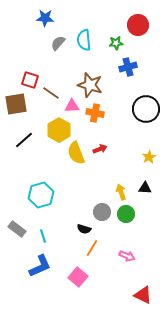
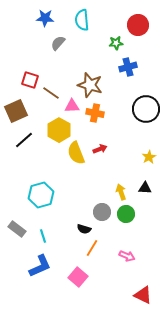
cyan semicircle: moved 2 px left, 20 px up
brown square: moved 7 px down; rotated 15 degrees counterclockwise
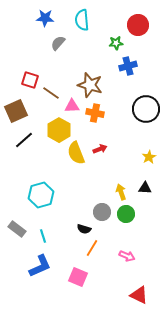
blue cross: moved 1 px up
pink square: rotated 18 degrees counterclockwise
red triangle: moved 4 px left
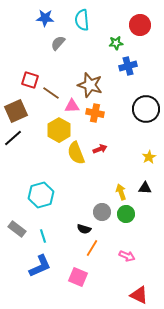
red circle: moved 2 px right
black line: moved 11 px left, 2 px up
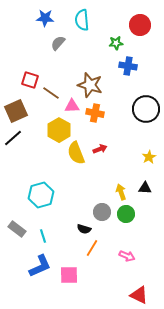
blue cross: rotated 24 degrees clockwise
pink square: moved 9 px left, 2 px up; rotated 24 degrees counterclockwise
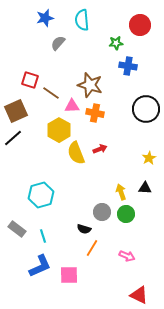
blue star: rotated 18 degrees counterclockwise
yellow star: moved 1 px down
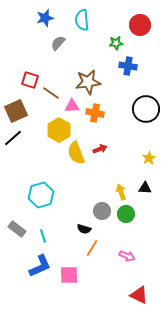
brown star: moved 2 px left, 3 px up; rotated 25 degrees counterclockwise
gray circle: moved 1 px up
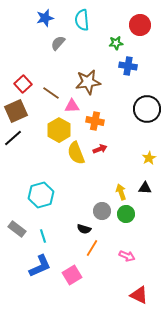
red square: moved 7 px left, 4 px down; rotated 30 degrees clockwise
black circle: moved 1 px right
orange cross: moved 8 px down
pink square: moved 3 px right; rotated 30 degrees counterclockwise
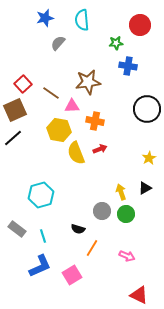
brown square: moved 1 px left, 1 px up
yellow hexagon: rotated 20 degrees counterclockwise
black triangle: rotated 32 degrees counterclockwise
black semicircle: moved 6 px left
